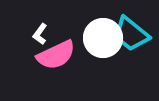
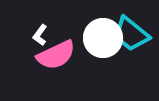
white L-shape: moved 1 px down
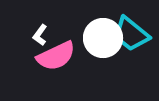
pink semicircle: moved 1 px down
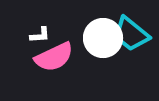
white L-shape: rotated 130 degrees counterclockwise
pink semicircle: moved 2 px left, 1 px down
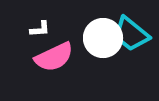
white L-shape: moved 6 px up
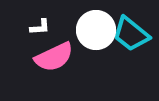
white L-shape: moved 2 px up
white circle: moved 7 px left, 8 px up
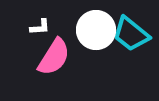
pink semicircle: rotated 33 degrees counterclockwise
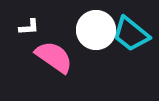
white L-shape: moved 11 px left
pink semicircle: rotated 87 degrees counterclockwise
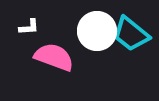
white circle: moved 1 px right, 1 px down
pink semicircle: rotated 15 degrees counterclockwise
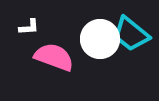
white circle: moved 3 px right, 8 px down
